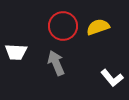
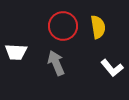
yellow semicircle: rotated 100 degrees clockwise
white L-shape: moved 10 px up
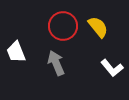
yellow semicircle: rotated 30 degrees counterclockwise
white trapezoid: rotated 65 degrees clockwise
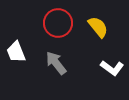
red circle: moved 5 px left, 3 px up
gray arrow: rotated 15 degrees counterclockwise
white L-shape: rotated 15 degrees counterclockwise
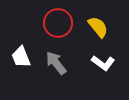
white trapezoid: moved 5 px right, 5 px down
white L-shape: moved 9 px left, 5 px up
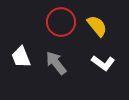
red circle: moved 3 px right, 1 px up
yellow semicircle: moved 1 px left, 1 px up
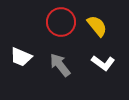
white trapezoid: rotated 45 degrees counterclockwise
gray arrow: moved 4 px right, 2 px down
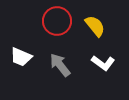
red circle: moved 4 px left, 1 px up
yellow semicircle: moved 2 px left
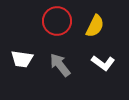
yellow semicircle: rotated 65 degrees clockwise
white trapezoid: moved 1 px right, 2 px down; rotated 15 degrees counterclockwise
